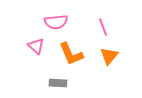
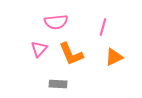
pink line: rotated 36 degrees clockwise
pink triangle: moved 3 px right, 3 px down; rotated 30 degrees clockwise
orange triangle: moved 5 px right, 1 px down; rotated 24 degrees clockwise
gray rectangle: moved 1 px down
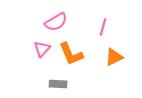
pink semicircle: rotated 25 degrees counterclockwise
pink triangle: moved 3 px right
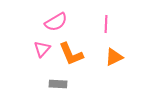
pink line: moved 3 px right, 3 px up; rotated 12 degrees counterclockwise
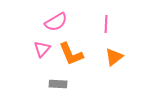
orange triangle: rotated 12 degrees counterclockwise
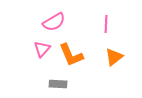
pink semicircle: moved 2 px left
orange L-shape: moved 1 px down
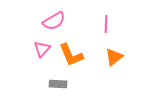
pink semicircle: moved 1 px up
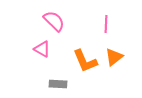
pink semicircle: rotated 105 degrees counterclockwise
pink triangle: rotated 42 degrees counterclockwise
orange L-shape: moved 14 px right, 6 px down
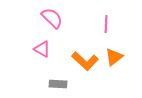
pink semicircle: moved 2 px left, 3 px up
orange L-shape: rotated 24 degrees counterclockwise
